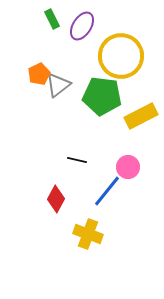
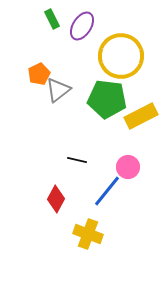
gray triangle: moved 5 px down
green pentagon: moved 5 px right, 3 px down
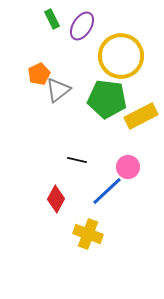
blue line: rotated 8 degrees clockwise
